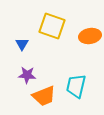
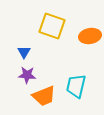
blue triangle: moved 2 px right, 8 px down
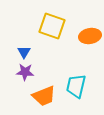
purple star: moved 2 px left, 3 px up
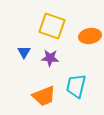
purple star: moved 25 px right, 14 px up
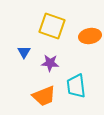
purple star: moved 5 px down
cyan trapezoid: rotated 20 degrees counterclockwise
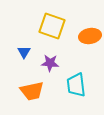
cyan trapezoid: moved 1 px up
orange trapezoid: moved 12 px left, 5 px up; rotated 10 degrees clockwise
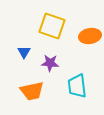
cyan trapezoid: moved 1 px right, 1 px down
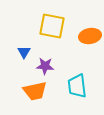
yellow square: rotated 8 degrees counterclockwise
purple star: moved 5 px left, 3 px down
orange trapezoid: moved 3 px right
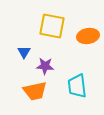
orange ellipse: moved 2 px left
